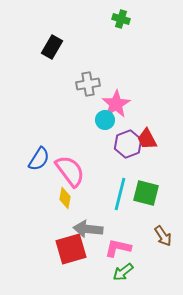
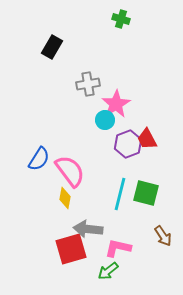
green arrow: moved 15 px left, 1 px up
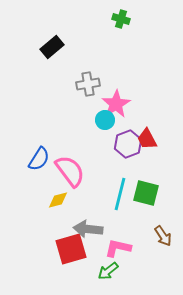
black rectangle: rotated 20 degrees clockwise
yellow diamond: moved 7 px left, 2 px down; rotated 65 degrees clockwise
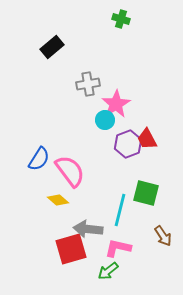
cyan line: moved 16 px down
yellow diamond: rotated 55 degrees clockwise
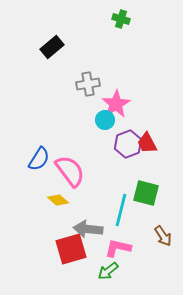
red trapezoid: moved 4 px down
cyan line: moved 1 px right
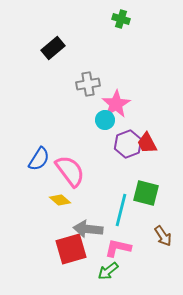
black rectangle: moved 1 px right, 1 px down
yellow diamond: moved 2 px right
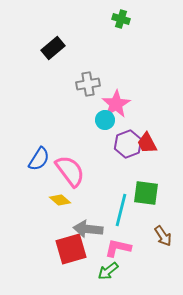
green square: rotated 8 degrees counterclockwise
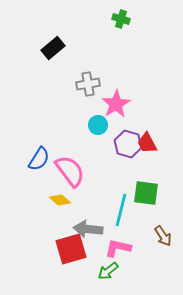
cyan circle: moved 7 px left, 5 px down
purple hexagon: rotated 24 degrees counterclockwise
